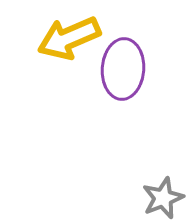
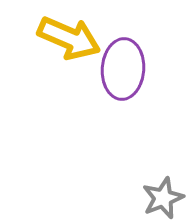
yellow arrow: rotated 134 degrees counterclockwise
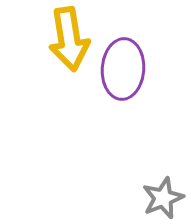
yellow arrow: moved 1 px down; rotated 58 degrees clockwise
